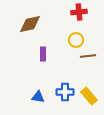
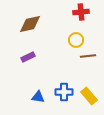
red cross: moved 2 px right
purple rectangle: moved 15 px left, 3 px down; rotated 64 degrees clockwise
blue cross: moved 1 px left
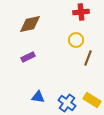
brown line: moved 2 px down; rotated 63 degrees counterclockwise
blue cross: moved 3 px right, 11 px down; rotated 36 degrees clockwise
yellow rectangle: moved 3 px right, 4 px down; rotated 18 degrees counterclockwise
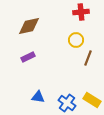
brown diamond: moved 1 px left, 2 px down
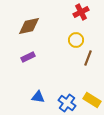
red cross: rotated 21 degrees counterclockwise
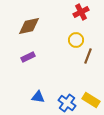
brown line: moved 2 px up
yellow rectangle: moved 1 px left
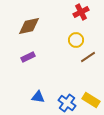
brown line: moved 1 px down; rotated 35 degrees clockwise
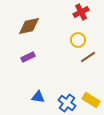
yellow circle: moved 2 px right
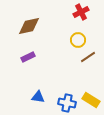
blue cross: rotated 24 degrees counterclockwise
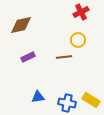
brown diamond: moved 8 px left, 1 px up
brown line: moved 24 px left; rotated 28 degrees clockwise
blue triangle: rotated 16 degrees counterclockwise
